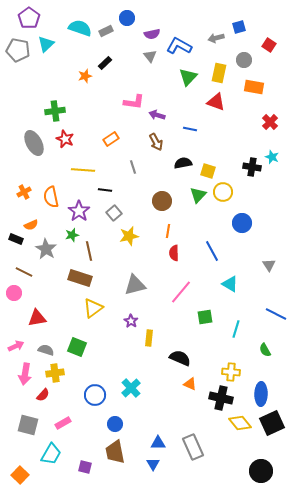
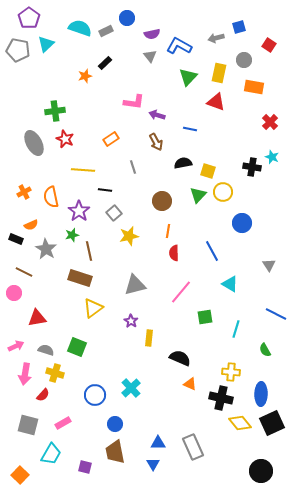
yellow cross at (55, 373): rotated 24 degrees clockwise
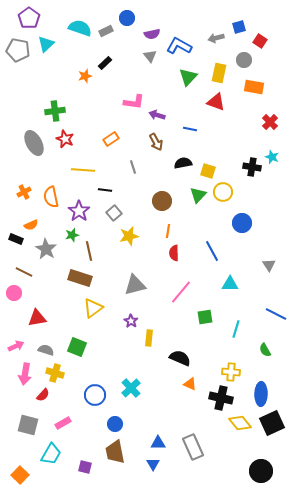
red square at (269, 45): moved 9 px left, 4 px up
cyan triangle at (230, 284): rotated 30 degrees counterclockwise
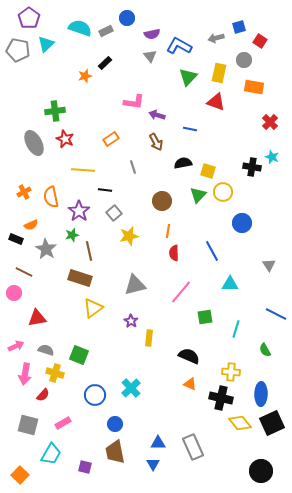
green square at (77, 347): moved 2 px right, 8 px down
black semicircle at (180, 358): moved 9 px right, 2 px up
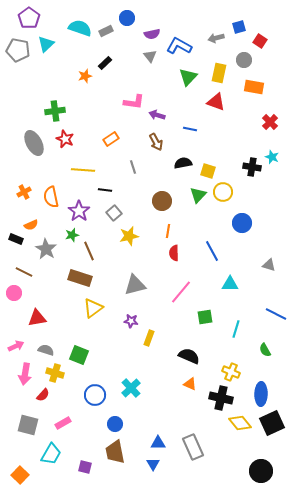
brown line at (89, 251): rotated 12 degrees counterclockwise
gray triangle at (269, 265): rotated 40 degrees counterclockwise
purple star at (131, 321): rotated 24 degrees counterclockwise
yellow rectangle at (149, 338): rotated 14 degrees clockwise
yellow cross at (231, 372): rotated 18 degrees clockwise
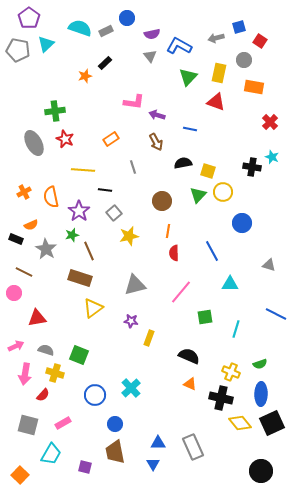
green semicircle at (265, 350): moved 5 px left, 14 px down; rotated 80 degrees counterclockwise
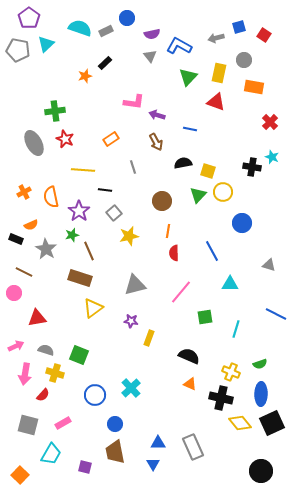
red square at (260, 41): moved 4 px right, 6 px up
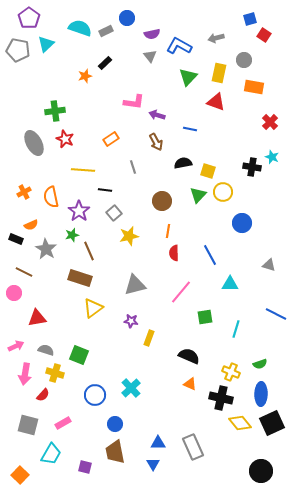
blue square at (239, 27): moved 11 px right, 8 px up
blue line at (212, 251): moved 2 px left, 4 px down
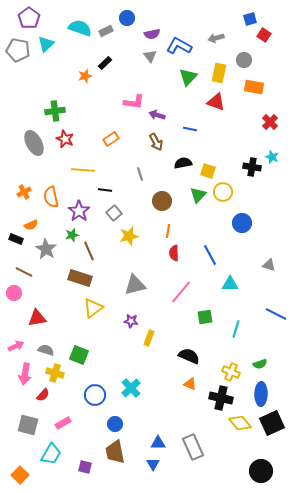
gray line at (133, 167): moved 7 px right, 7 px down
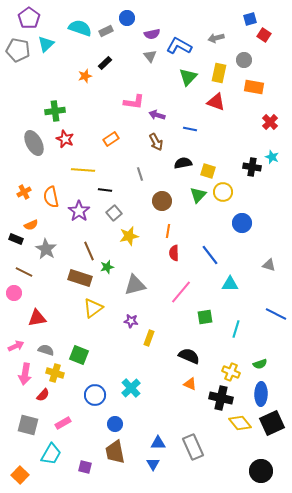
green star at (72, 235): moved 35 px right, 32 px down
blue line at (210, 255): rotated 10 degrees counterclockwise
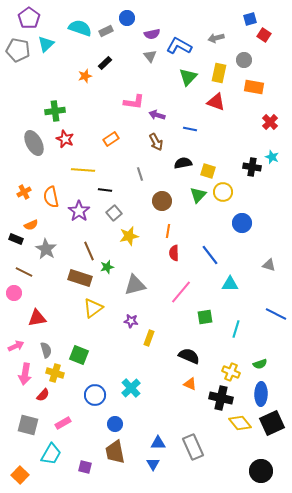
gray semicircle at (46, 350): rotated 56 degrees clockwise
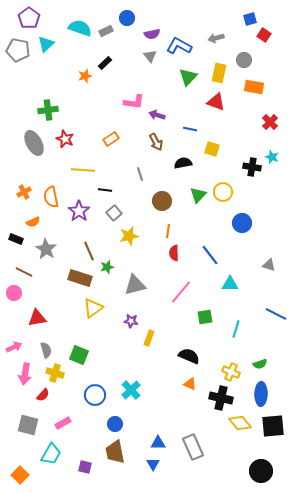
green cross at (55, 111): moved 7 px left, 1 px up
yellow square at (208, 171): moved 4 px right, 22 px up
orange semicircle at (31, 225): moved 2 px right, 3 px up
pink arrow at (16, 346): moved 2 px left, 1 px down
cyan cross at (131, 388): moved 2 px down
black square at (272, 423): moved 1 px right, 3 px down; rotated 20 degrees clockwise
